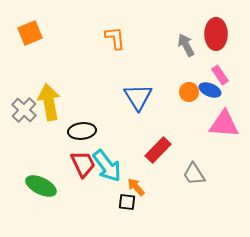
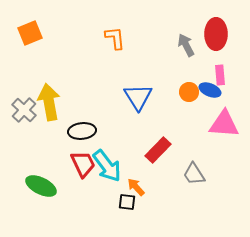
pink rectangle: rotated 30 degrees clockwise
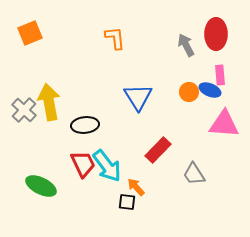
black ellipse: moved 3 px right, 6 px up
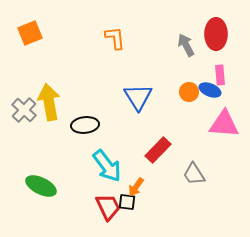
red trapezoid: moved 25 px right, 43 px down
orange arrow: rotated 102 degrees counterclockwise
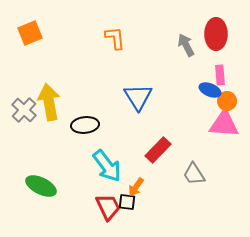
orange circle: moved 38 px right, 9 px down
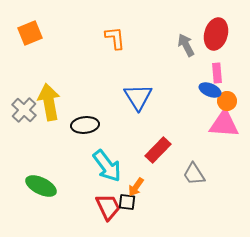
red ellipse: rotated 16 degrees clockwise
pink rectangle: moved 3 px left, 2 px up
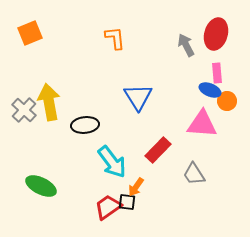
pink triangle: moved 22 px left
cyan arrow: moved 5 px right, 4 px up
red trapezoid: rotated 100 degrees counterclockwise
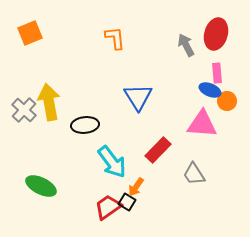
black square: rotated 24 degrees clockwise
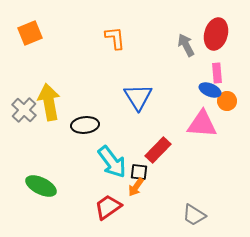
gray trapezoid: moved 41 px down; rotated 25 degrees counterclockwise
black square: moved 12 px right, 30 px up; rotated 24 degrees counterclockwise
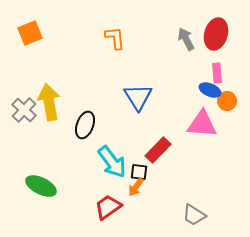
gray arrow: moved 6 px up
black ellipse: rotated 64 degrees counterclockwise
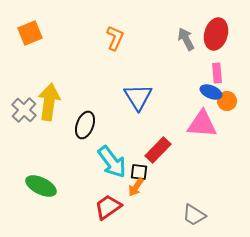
orange L-shape: rotated 30 degrees clockwise
blue ellipse: moved 1 px right, 2 px down
yellow arrow: rotated 18 degrees clockwise
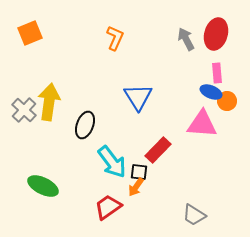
green ellipse: moved 2 px right
